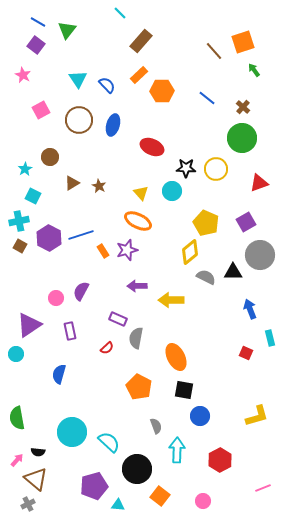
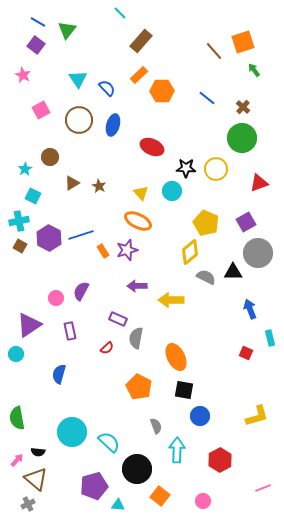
blue semicircle at (107, 85): moved 3 px down
gray circle at (260, 255): moved 2 px left, 2 px up
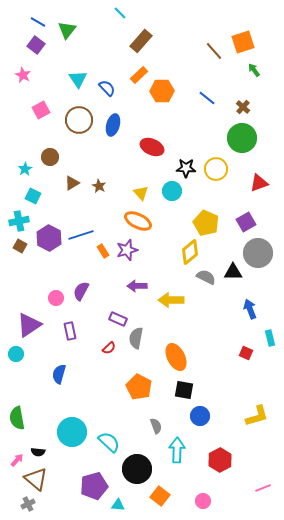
red semicircle at (107, 348): moved 2 px right
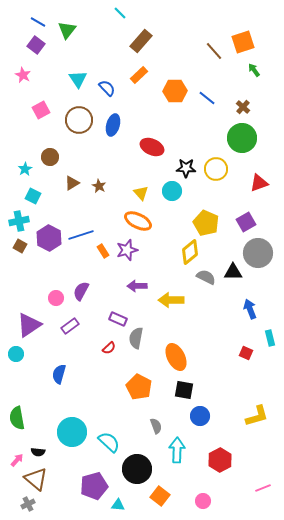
orange hexagon at (162, 91): moved 13 px right
purple rectangle at (70, 331): moved 5 px up; rotated 66 degrees clockwise
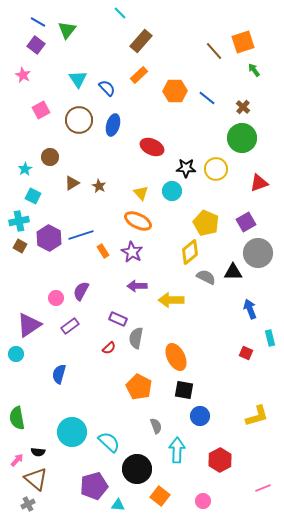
purple star at (127, 250): moved 5 px right, 2 px down; rotated 25 degrees counterclockwise
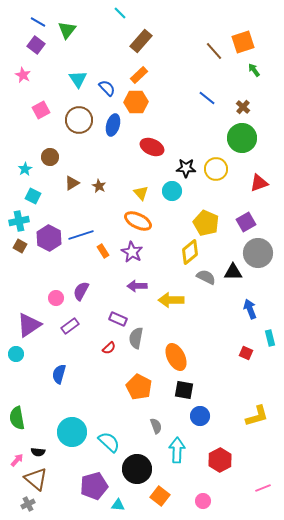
orange hexagon at (175, 91): moved 39 px left, 11 px down
